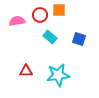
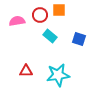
cyan rectangle: moved 1 px up
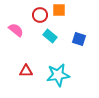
pink semicircle: moved 1 px left, 9 px down; rotated 49 degrees clockwise
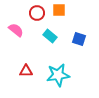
red circle: moved 3 px left, 2 px up
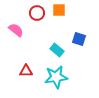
cyan rectangle: moved 7 px right, 14 px down
cyan star: moved 2 px left, 2 px down
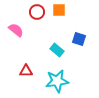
red circle: moved 1 px up
cyan star: moved 1 px right, 4 px down
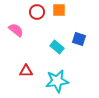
cyan rectangle: moved 3 px up
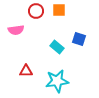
red circle: moved 1 px left, 1 px up
pink semicircle: rotated 133 degrees clockwise
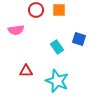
red circle: moved 1 px up
cyan rectangle: rotated 16 degrees clockwise
cyan star: rotated 30 degrees clockwise
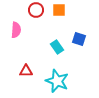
pink semicircle: rotated 77 degrees counterclockwise
